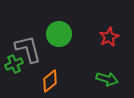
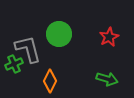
orange diamond: rotated 25 degrees counterclockwise
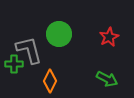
gray L-shape: moved 1 px right, 1 px down
green cross: rotated 24 degrees clockwise
green arrow: rotated 10 degrees clockwise
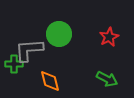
gray L-shape: rotated 80 degrees counterclockwise
orange diamond: rotated 40 degrees counterclockwise
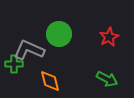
gray L-shape: rotated 28 degrees clockwise
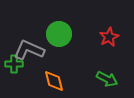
orange diamond: moved 4 px right
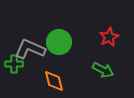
green circle: moved 8 px down
gray L-shape: moved 1 px right, 1 px up
green arrow: moved 4 px left, 9 px up
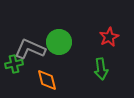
green cross: rotated 12 degrees counterclockwise
green arrow: moved 2 px left, 1 px up; rotated 55 degrees clockwise
orange diamond: moved 7 px left, 1 px up
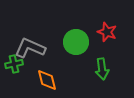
red star: moved 2 px left, 5 px up; rotated 24 degrees counterclockwise
green circle: moved 17 px right
gray L-shape: moved 1 px up
green arrow: moved 1 px right
